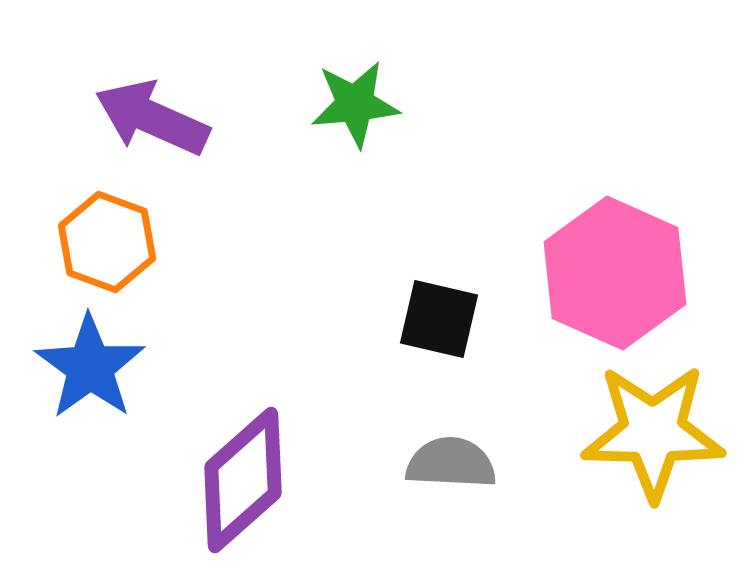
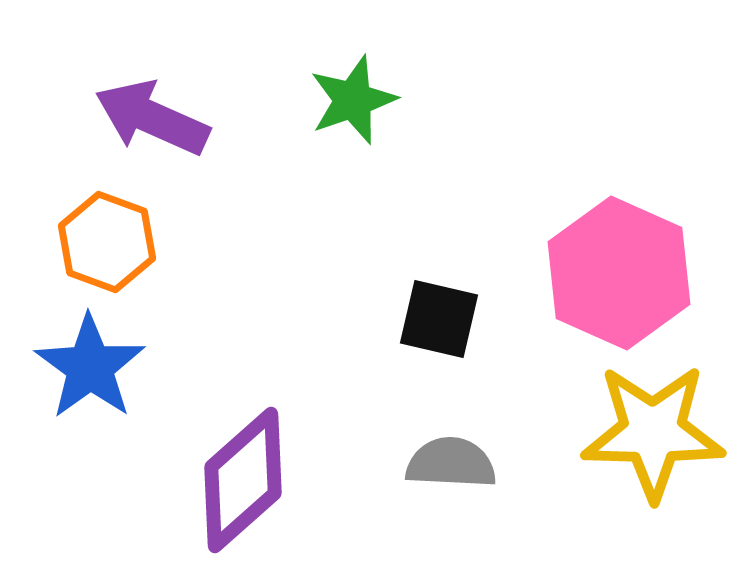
green star: moved 2 px left, 4 px up; rotated 14 degrees counterclockwise
pink hexagon: moved 4 px right
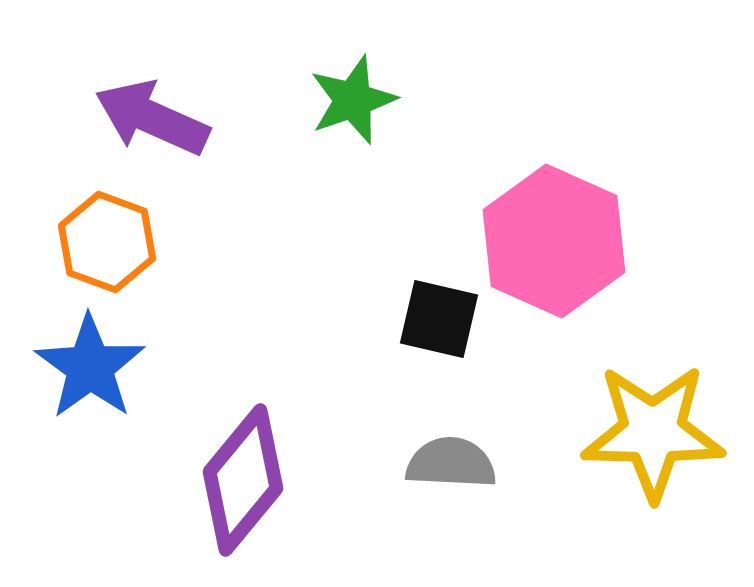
pink hexagon: moved 65 px left, 32 px up
purple diamond: rotated 9 degrees counterclockwise
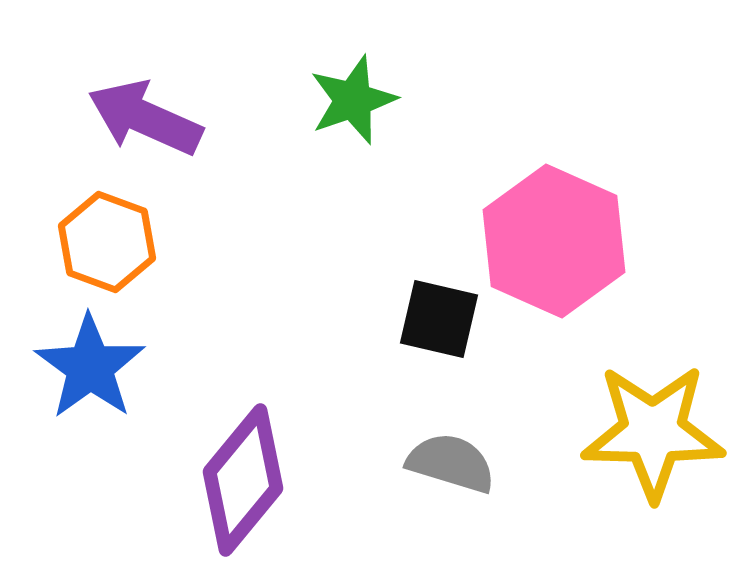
purple arrow: moved 7 px left
gray semicircle: rotated 14 degrees clockwise
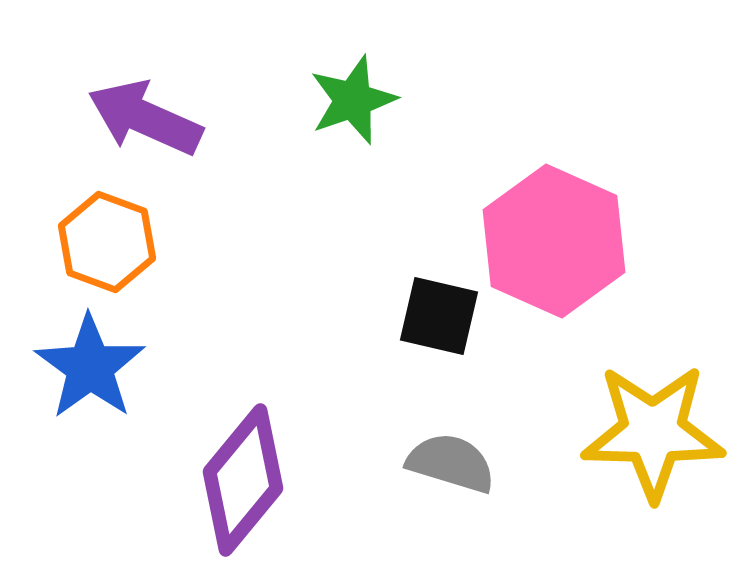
black square: moved 3 px up
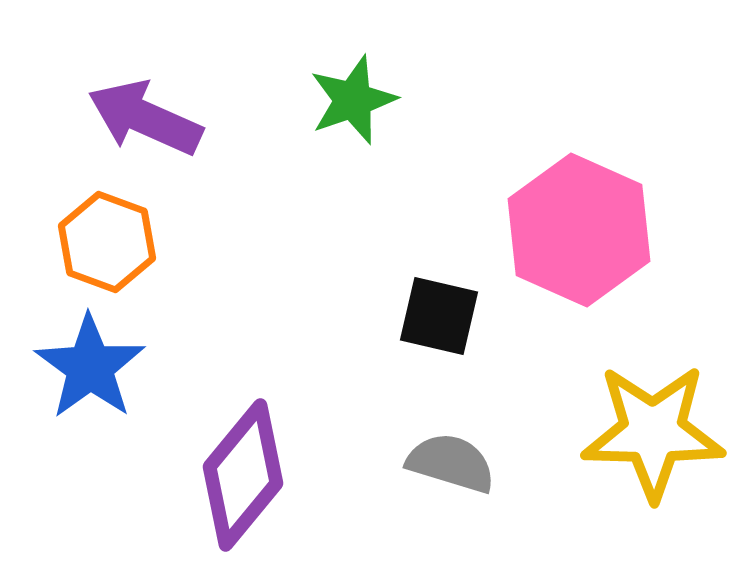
pink hexagon: moved 25 px right, 11 px up
purple diamond: moved 5 px up
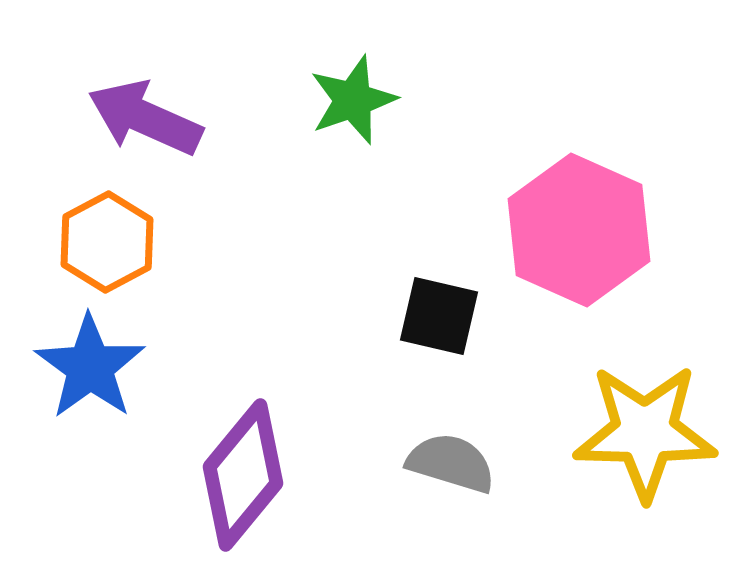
orange hexagon: rotated 12 degrees clockwise
yellow star: moved 8 px left
